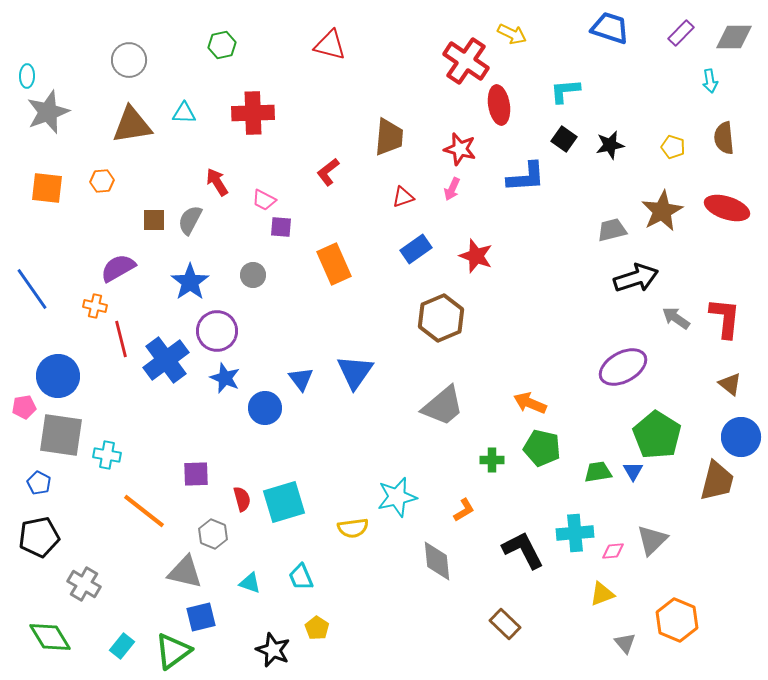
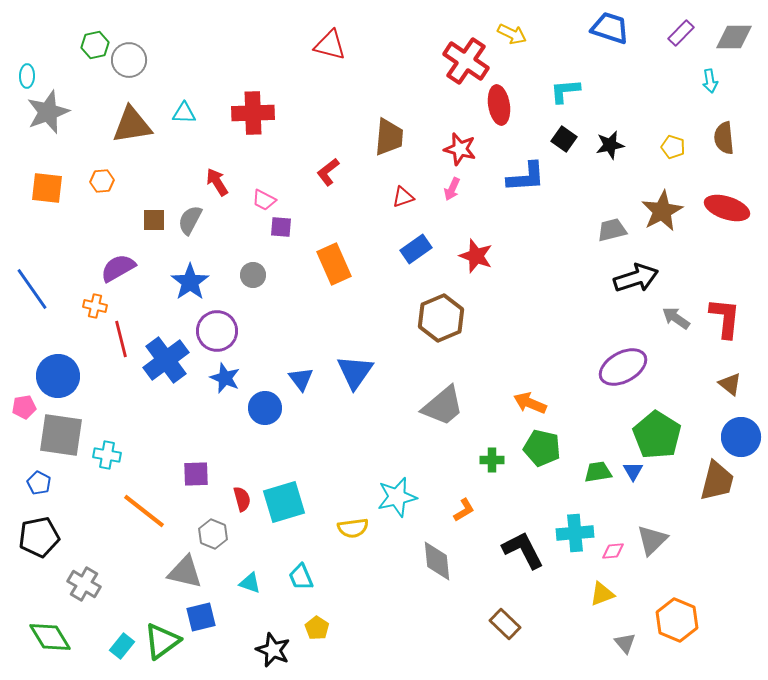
green hexagon at (222, 45): moved 127 px left
green triangle at (173, 651): moved 11 px left, 10 px up
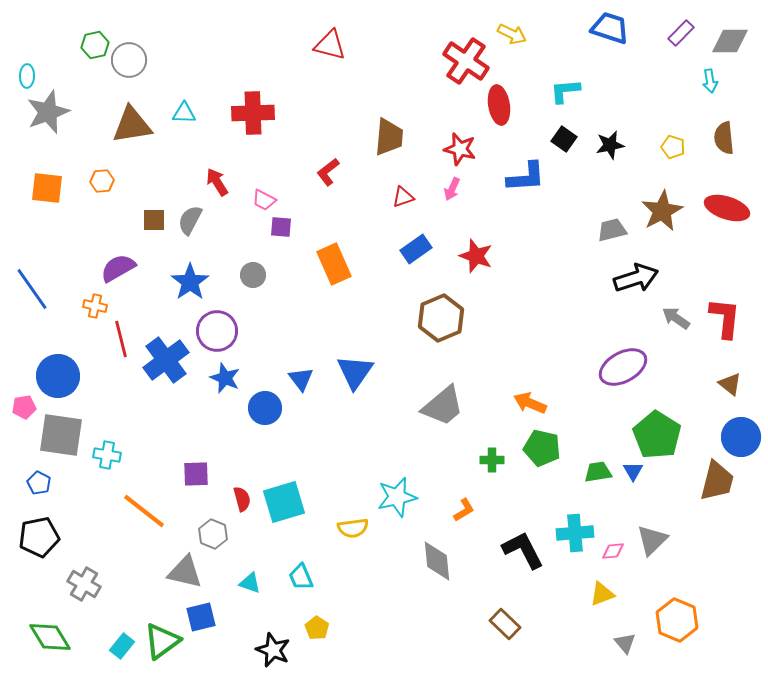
gray diamond at (734, 37): moved 4 px left, 4 px down
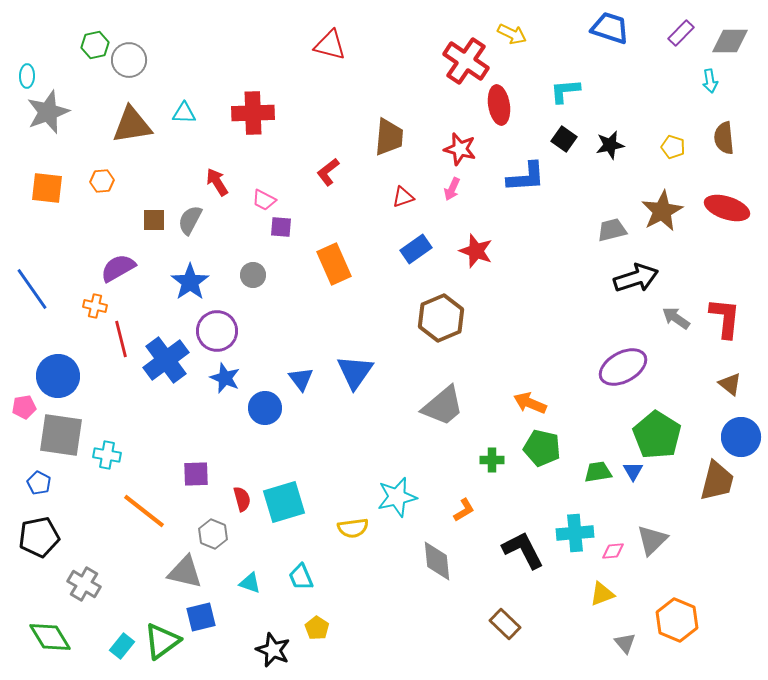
red star at (476, 256): moved 5 px up
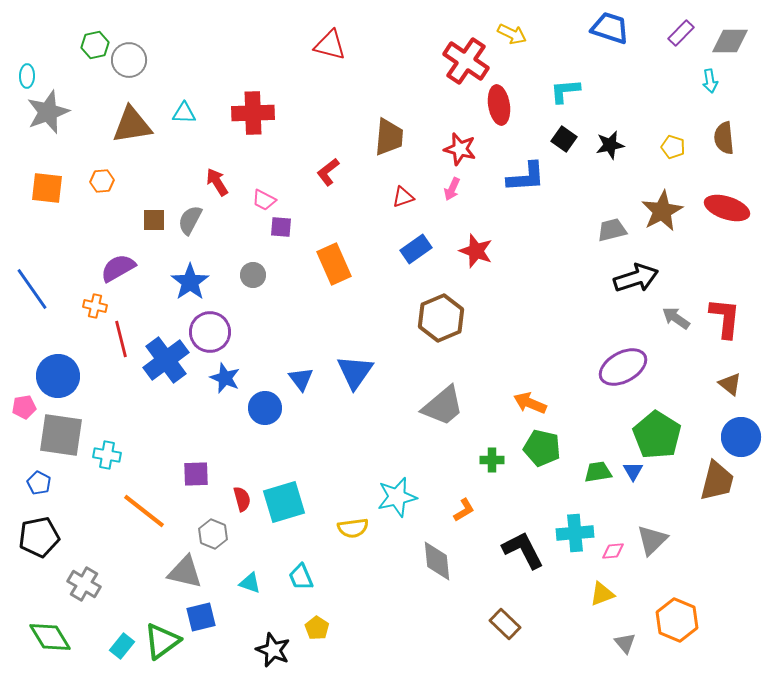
purple circle at (217, 331): moved 7 px left, 1 px down
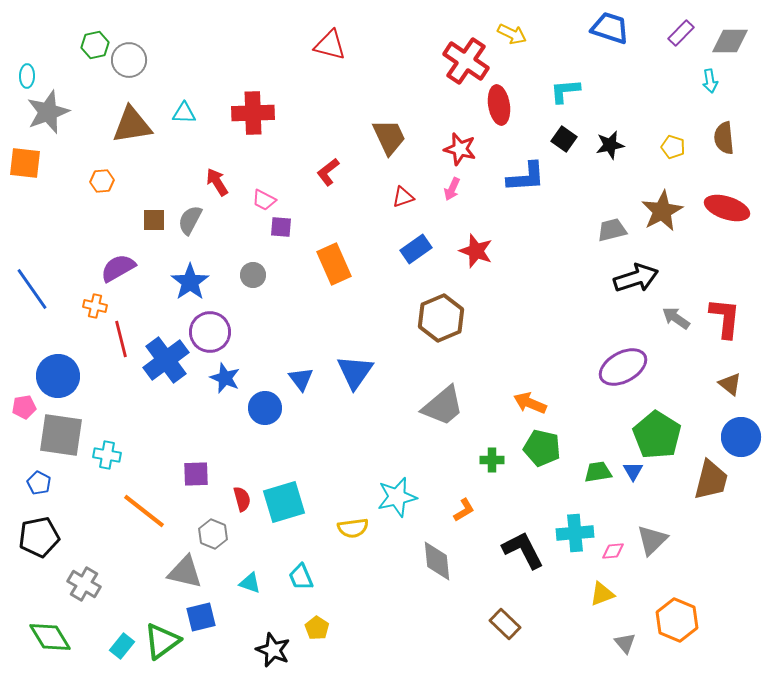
brown trapezoid at (389, 137): rotated 30 degrees counterclockwise
orange square at (47, 188): moved 22 px left, 25 px up
brown trapezoid at (717, 481): moved 6 px left, 1 px up
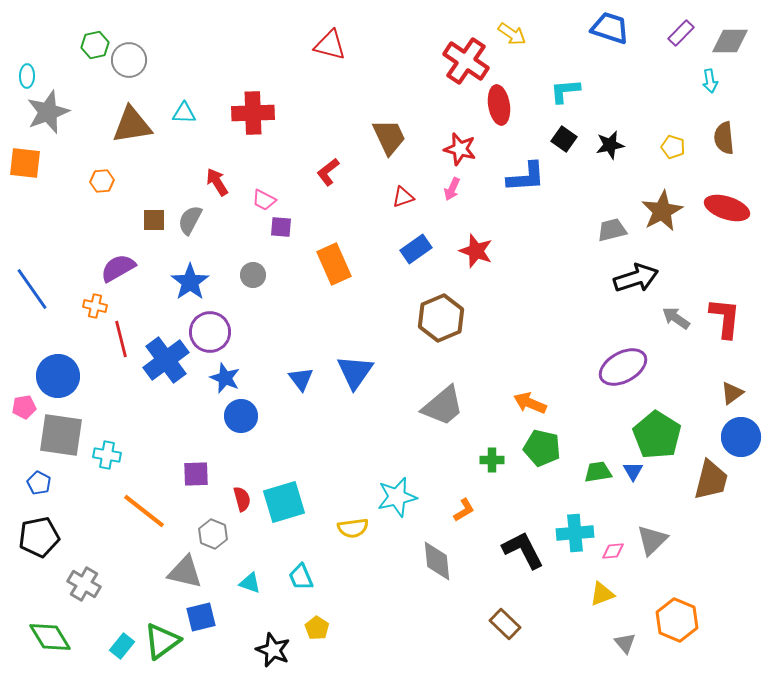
yellow arrow at (512, 34): rotated 8 degrees clockwise
brown triangle at (730, 384): moved 2 px right, 9 px down; rotated 45 degrees clockwise
blue circle at (265, 408): moved 24 px left, 8 px down
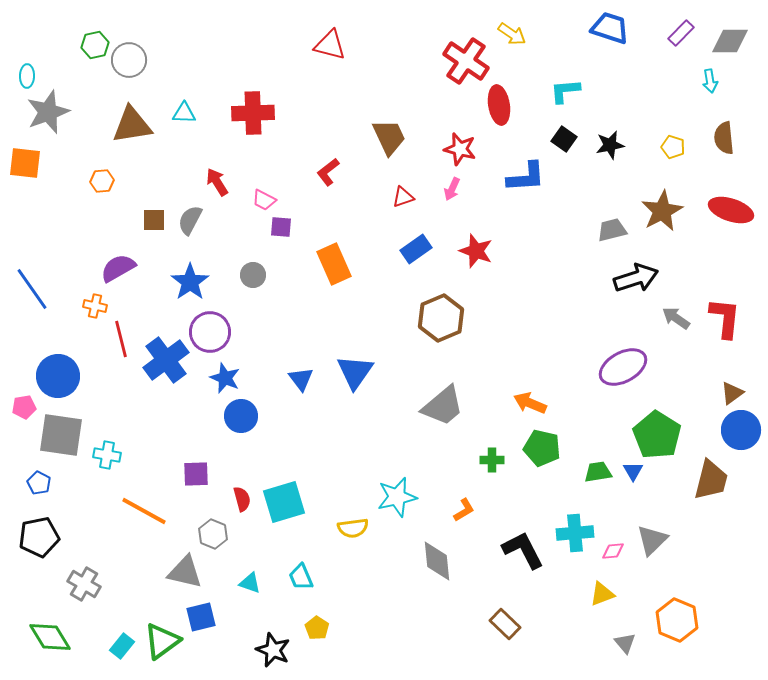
red ellipse at (727, 208): moved 4 px right, 2 px down
blue circle at (741, 437): moved 7 px up
orange line at (144, 511): rotated 9 degrees counterclockwise
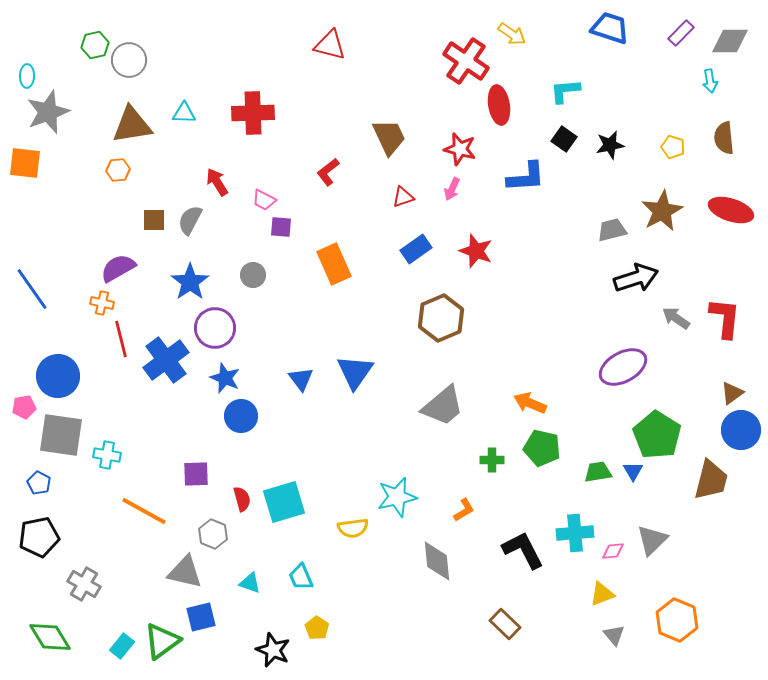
orange hexagon at (102, 181): moved 16 px right, 11 px up
orange cross at (95, 306): moved 7 px right, 3 px up
purple circle at (210, 332): moved 5 px right, 4 px up
gray triangle at (625, 643): moved 11 px left, 8 px up
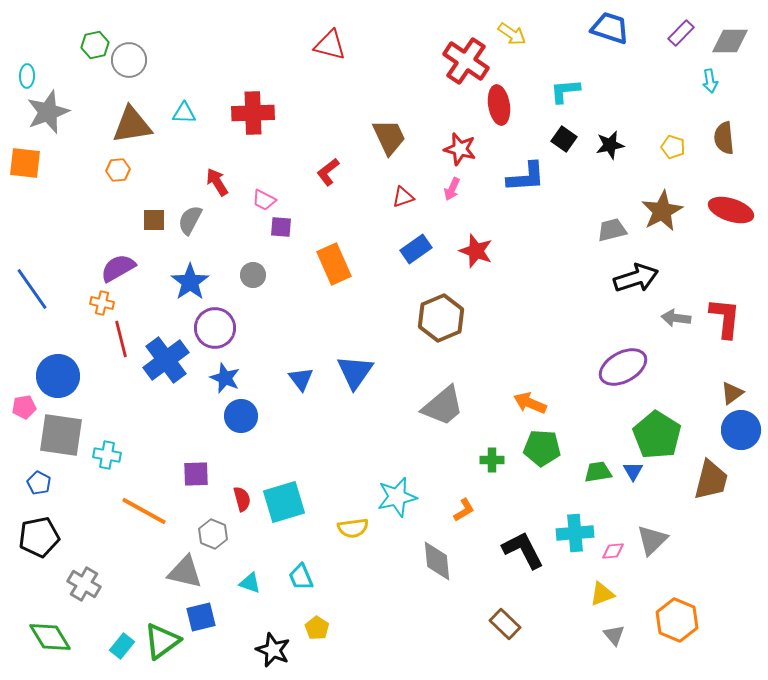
gray arrow at (676, 318): rotated 28 degrees counterclockwise
green pentagon at (542, 448): rotated 9 degrees counterclockwise
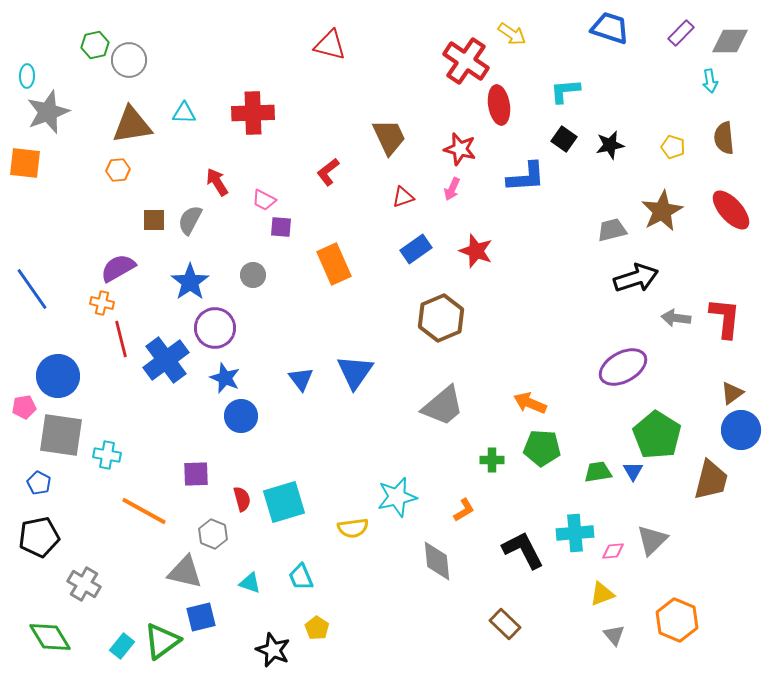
red ellipse at (731, 210): rotated 30 degrees clockwise
